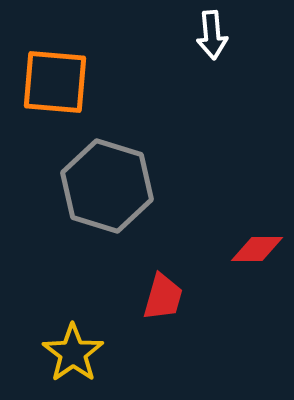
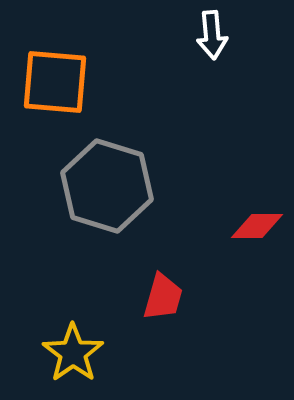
red diamond: moved 23 px up
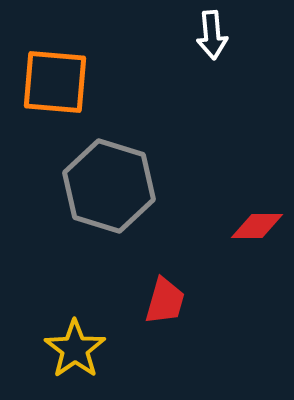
gray hexagon: moved 2 px right
red trapezoid: moved 2 px right, 4 px down
yellow star: moved 2 px right, 4 px up
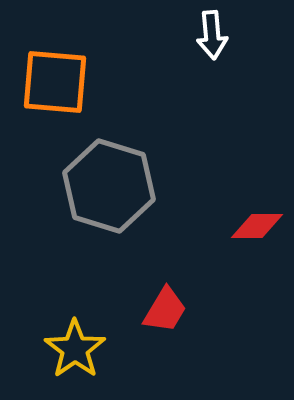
red trapezoid: moved 9 px down; rotated 15 degrees clockwise
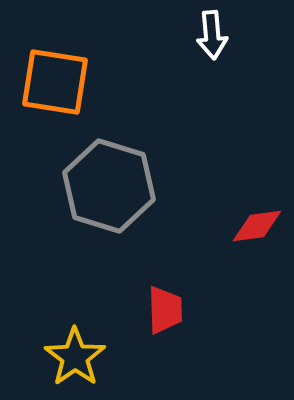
orange square: rotated 4 degrees clockwise
red diamond: rotated 8 degrees counterclockwise
red trapezoid: rotated 33 degrees counterclockwise
yellow star: moved 8 px down
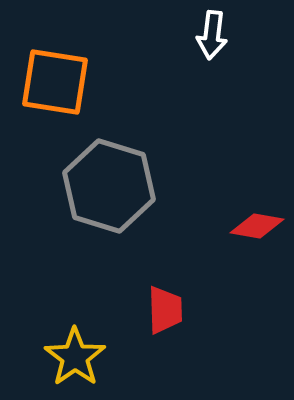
white arrow: rotated 12 degrees clockwise
red diamond: rotated 18 degrees clockwise
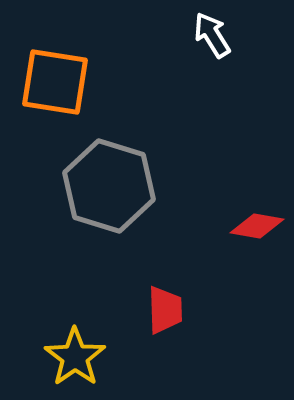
white arrow: rotated 141 degrees clockwise
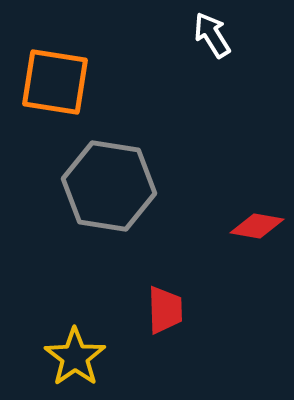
gray hexagon: rotated 8 degrees counterclockwise
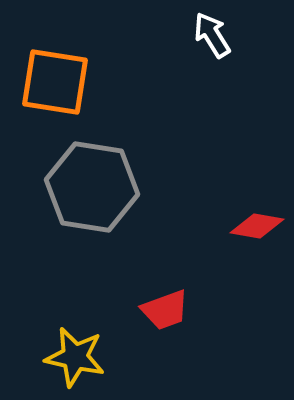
gray hexagon: moved 17 px left, 1 px down
red trapezoid: rotated 72 degrees clockwise
yellow star: rotated 24 degrees counterclockwise
